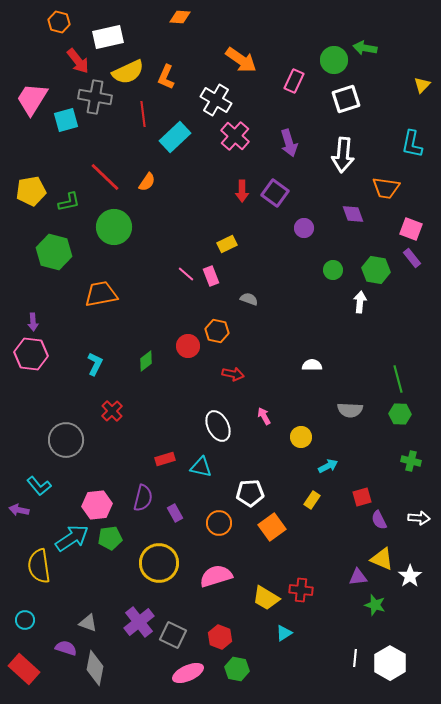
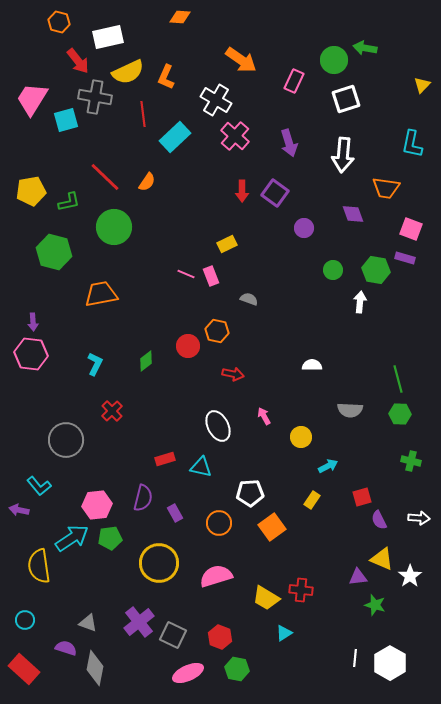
purple rectangle at (412, 258): moved 7 px left; rotated 36 degrees counterclockwise
pink line at (186, 274): rotated 18 degrees counterclockwise
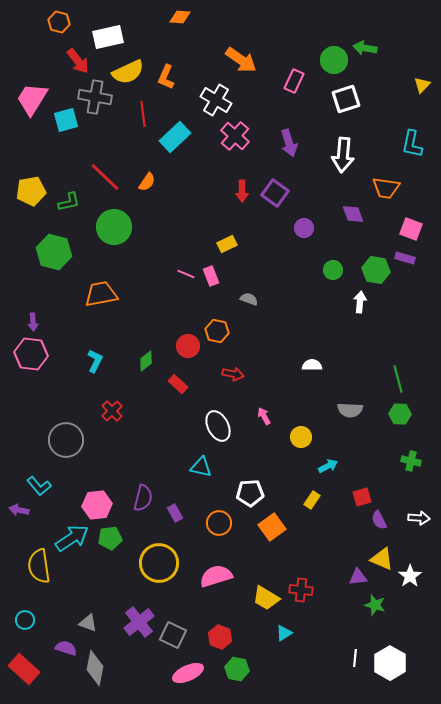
cyan L-shape at (95, 364): moved 3 px up
red rectangle at (165, 459): moved 13 px right, 75 px up; rotated 60 degrees clockwise
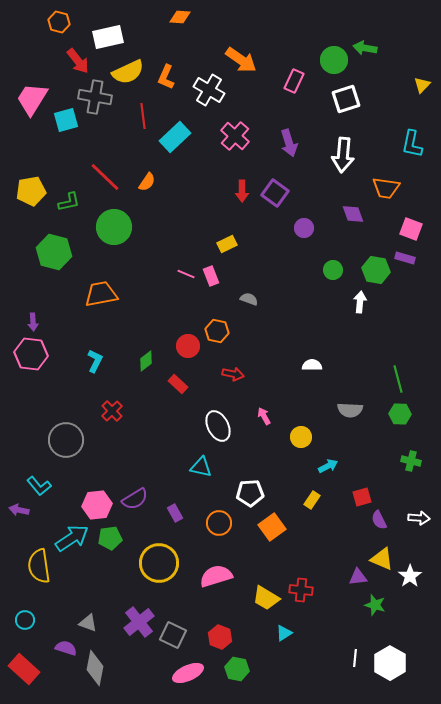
white cross at (216, 100): moved 7 px left, 10 px up
red line at (143, 114): moved 2 px down
purple semicircle at (143, 498): moved 8 px left, 1 px down; rotated 44 degrees clockwise
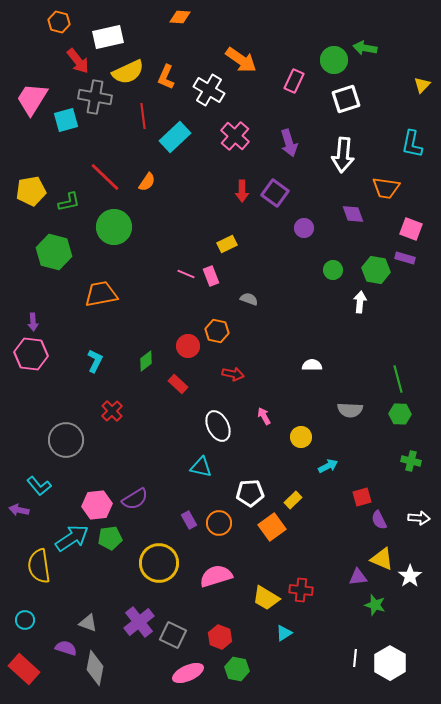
yellow rectangle at (312, 500): moved 19 px left; rotated 12 degrees clockwise
purple rectangle at (175, 513): moved 14 px right, 7 px down
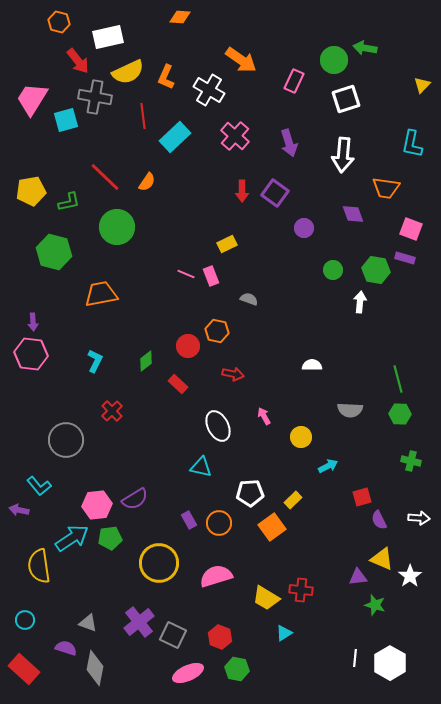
green circle at (114, 227): moved 3 px right
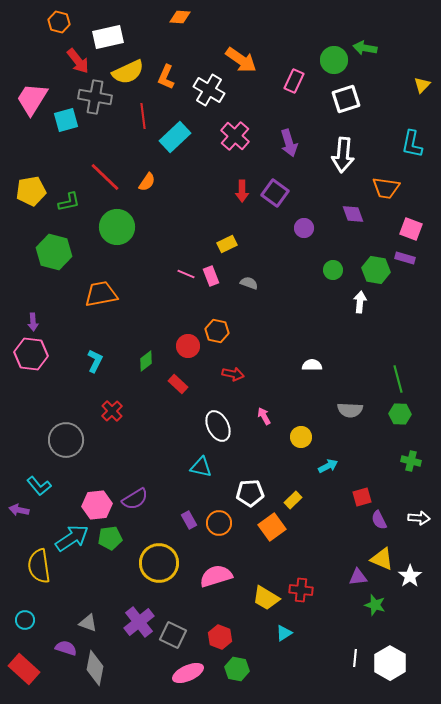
gray semicircle at (249, 299): moved 16 px up
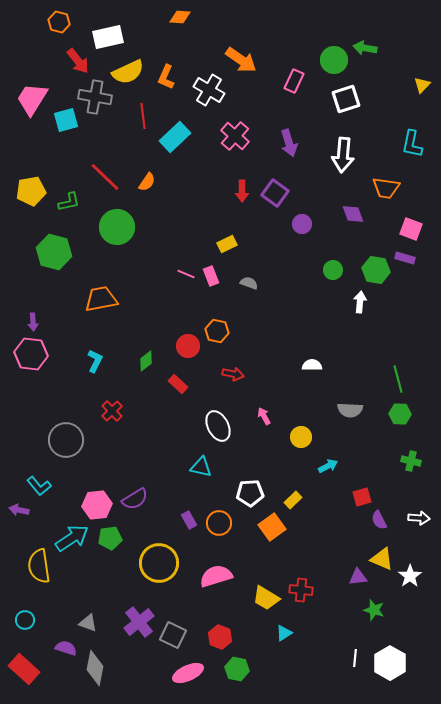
purple circle at (304, 228): moved 2 px left, 4 px up
orange trapezoid at (101, 294): moved 5 px down
green star at (375, 605): moved 1 px left, 5 px down
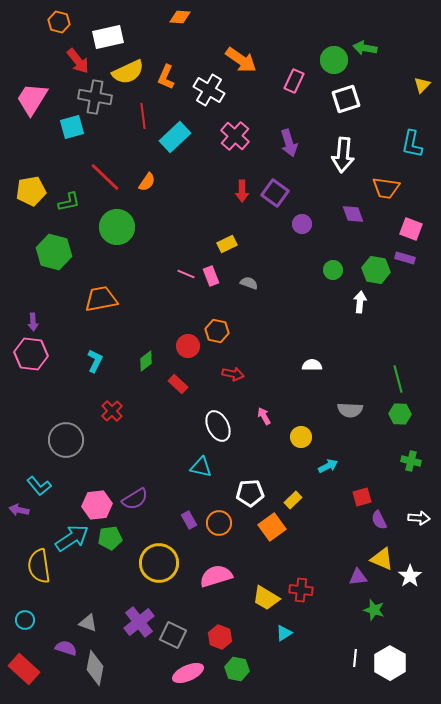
cyan square at (66, 120): moved 6 px right, 7 px down
